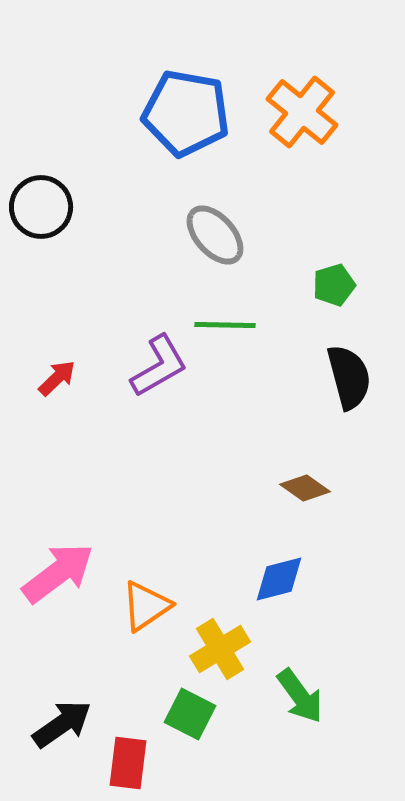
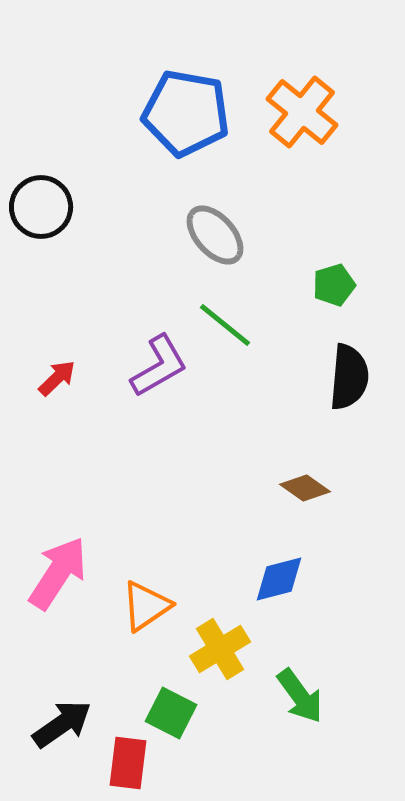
green line: rotated 38 degrees clockwise
black semicircle: rotated 20 degrees clockwise
pink arrow: rotated 20 degrees counterclockwise
green square: moved 19 px left, 1 px up
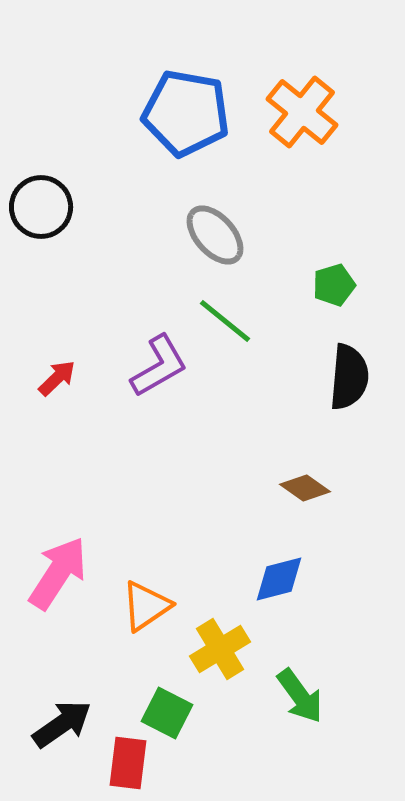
green line: moved 4 px up
green square: moved 4 px left
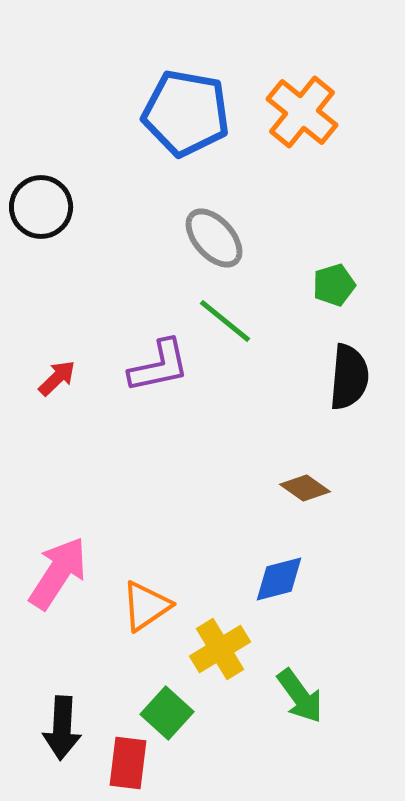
gray ellipse: moved 1 px left, 3 px down
purple L-shape: rotated 18 degrees clockwise
green square: rotated 15 degrees clockwise
black arrow: moved 4 px down; rotated 128 degrees clockwise
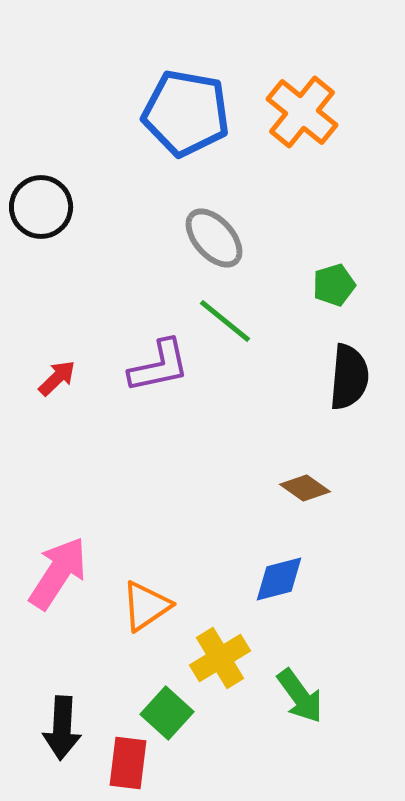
yellow cross: moved 9 px down
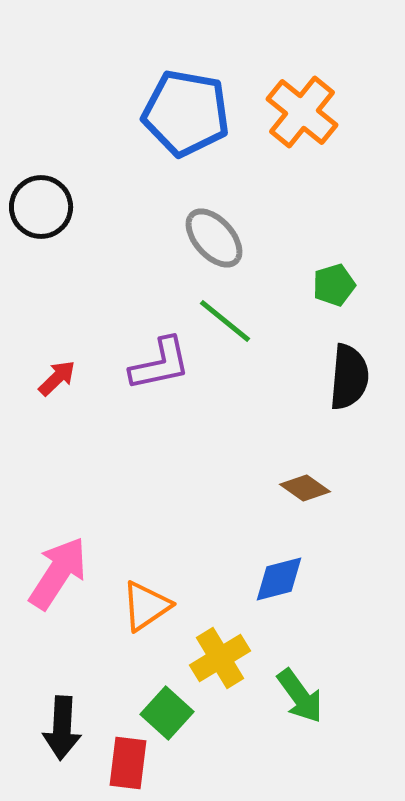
purple L-shape: moved 1 px right, 2 px up
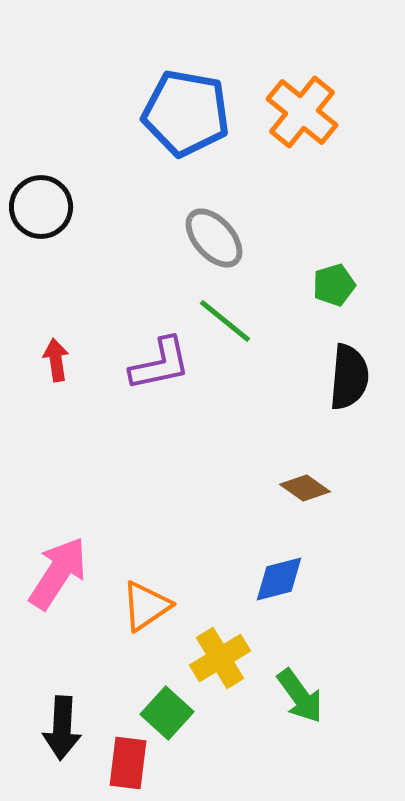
red arrow: moved 1 px left, 18 px up; rotated 54 degrees counterclockwise
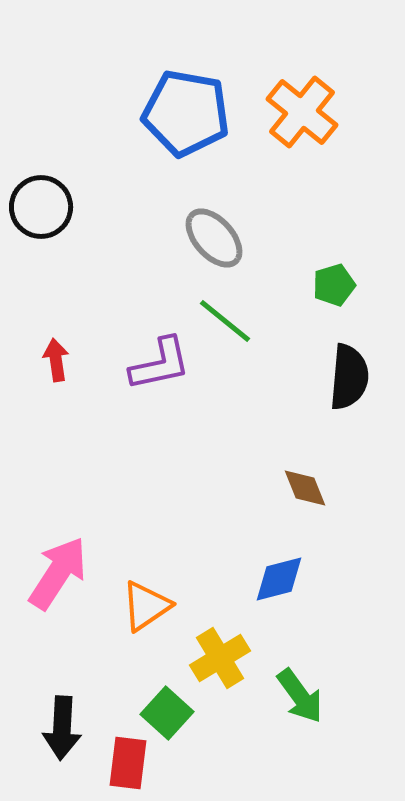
brown diamond: rotated 33 degrees clockwise
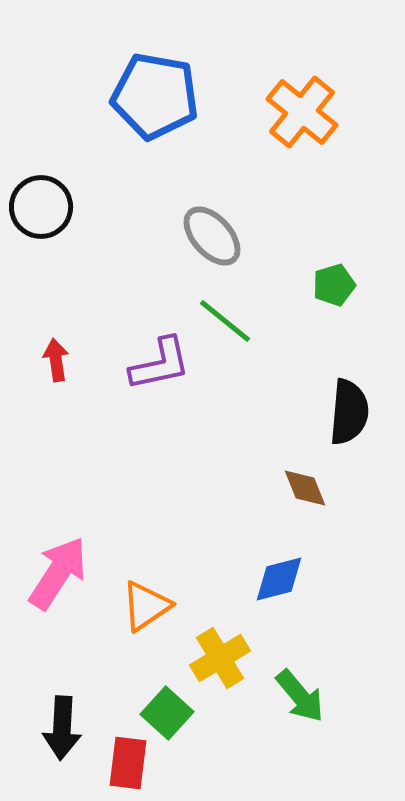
blue pentagon: moved 31 px left, 17 px up
gray ellipse: moved 2 px left, 2 px up
black semicircle: moved 35 px down
green arrow: rotated 4 degrees counterclockwise
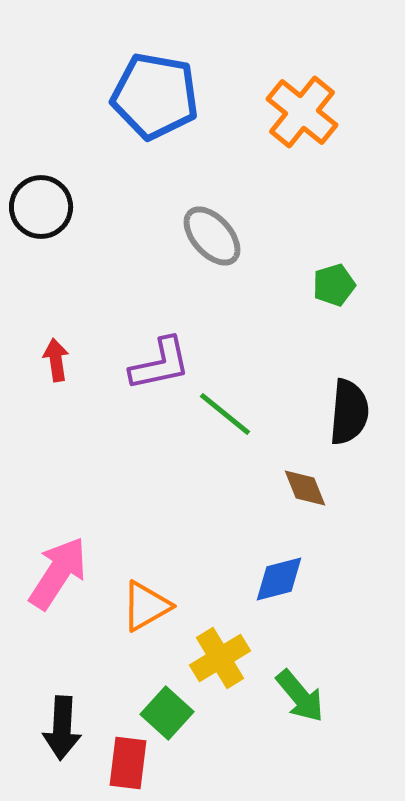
green line: moved 93 px down
orange triangle: rotated 4 degrees clockwise
